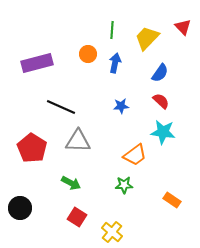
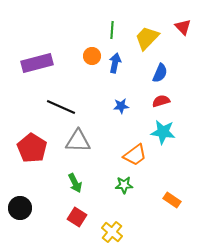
orange circle: moved 4 px right, 2 px down
blue semicircle: rotated 12 degrees counterclockwise
red semicircle: rotated 60 degrees counterclockwise
green arrow: moved 4 px right; rotated 36 degrees clockwise
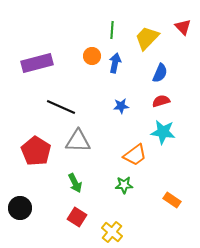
red pentagon: moved 4 px right, 3 px down
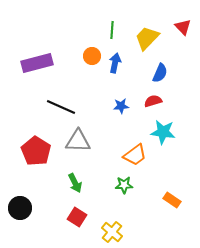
red semicircle: moved 8 px left
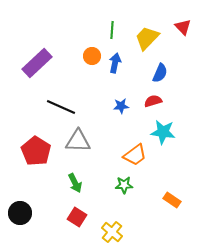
purple rectangle: rotated 28 degrees counterclockwise
black circle: moved 5 px down
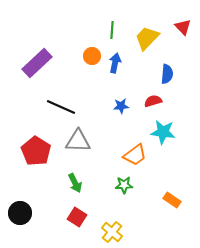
blue semicircle: moved 7 px right, 1 px down; rotated 18 degrees counterclockwise
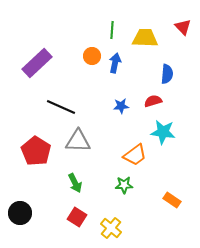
yellow trapezoid: moved 2 px left; rotated 48 degrees clockwise
yellow cross: moved 1 px left, 4 px up
